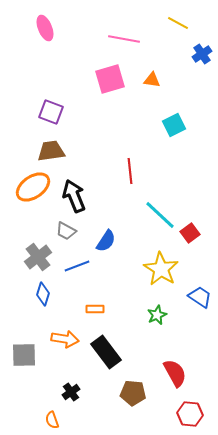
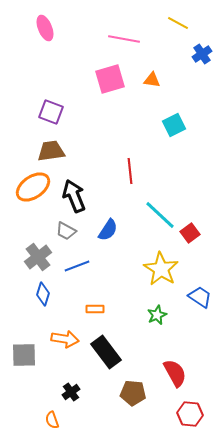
blue semicircle: moved 2 px right, 11 px up
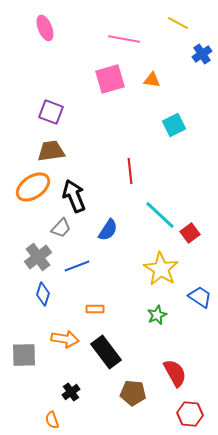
gray trapezoid: moved 5 px left, 3 px up; rotated 75 degrees counterclockwise
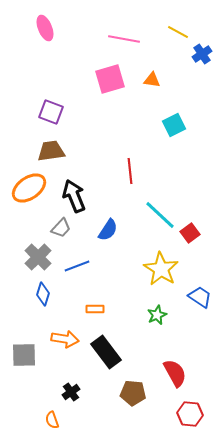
yellow line: moved 9 px down
orange ellipse: moved 4 px left, 1 px down
gray cross: rotated 8 degrees counterclockwise
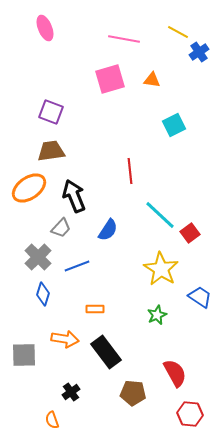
blue cross: moved 3 px left, 2 px up
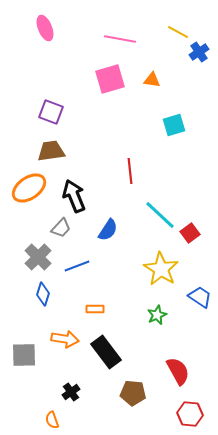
pink line: moved 4 px left
cyan square: rotated 10 degrees clockwise
red semicircle: moved 3 px right, 2 px up
